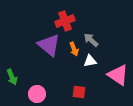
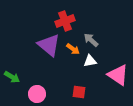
orange arrow: moved 1 px left; rotated 32 degrees counterclockwise
green arrow: rotated 35 degrees counterclockwise
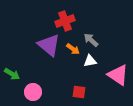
green arrow: moved 3 px up
pink circle: moved 4 px left, 2 px up
